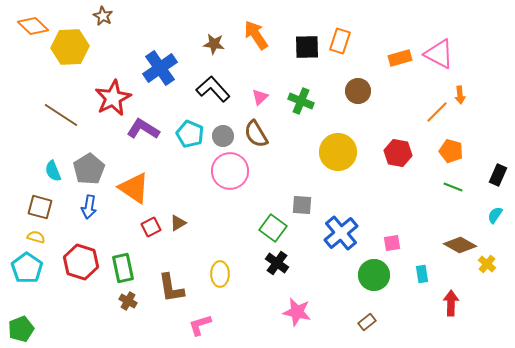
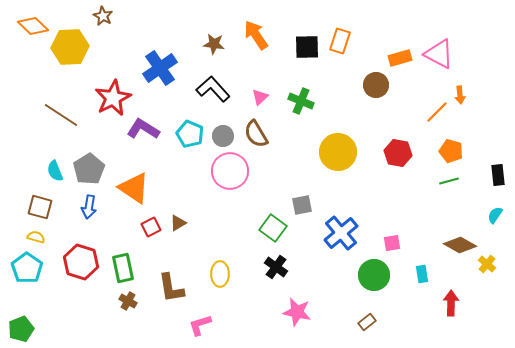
brown circle at (358, 91): moved 18 px right, 6 px up
cyan semicircle at (53, 171): moved 2 px right
black rectangle at (498, 175): rotated 30 degrees counterclockwise
green line at (453, 187): moved 4 px left, 6 px up; rotated 36 degrees counterclockwise
gray square at (302, 205): rotated 15 degrees counterclockwise
black cross at (277, 263): moved 1 px left, 4 px down
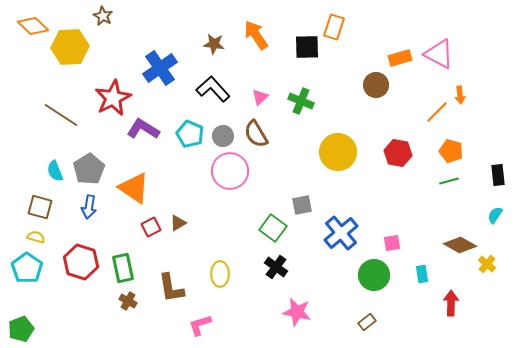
orange rectangle at (340, 41): moved 6 px left, 14 px up
